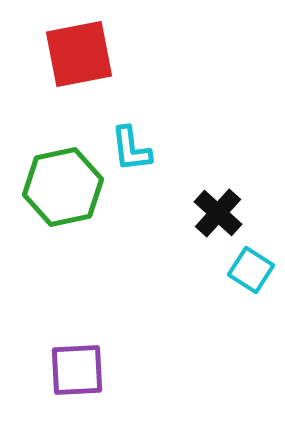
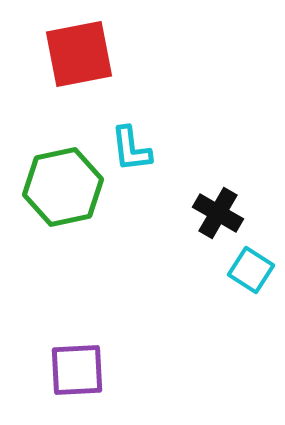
black cross: rotated 12 degrees counterclockwise
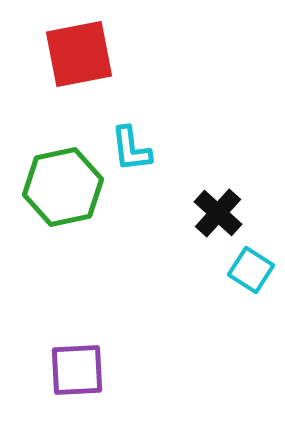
black cross: rotated 12 degrees clockwise
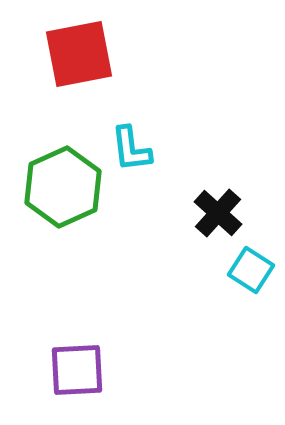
green hexagon: rotated 12 degrees counterclockwise
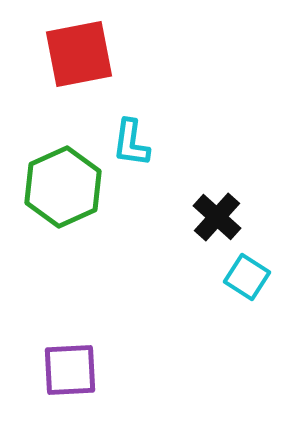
cyan L-shape: moved 6 px up; rotated 15 degrees clockwise
black cross: moved 1 px left, 4 px down
cyan square: moved 4 px left, 7 px down
purple square: moved 7 px left
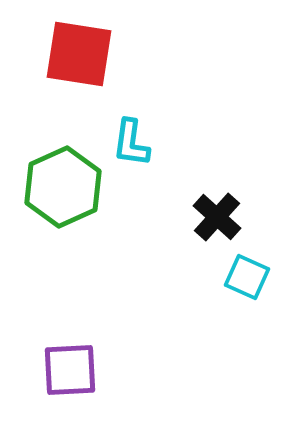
red square: rotated 20 degrees clockwise
cyan square: rotated 9 degrees counterclockwise
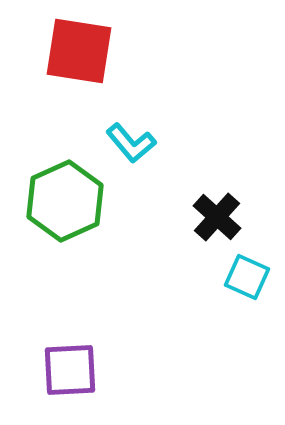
red square: moved 3 px up
cyan L-shape: rotated 48 degrees counterclockwise
green hexagon: moved 2 px right, 14 px down
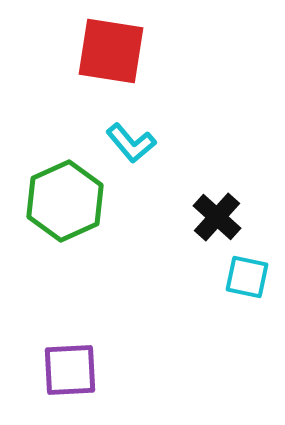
red square: moved 32 px right
cyan square: rotated 12 degrees counterclockwise
